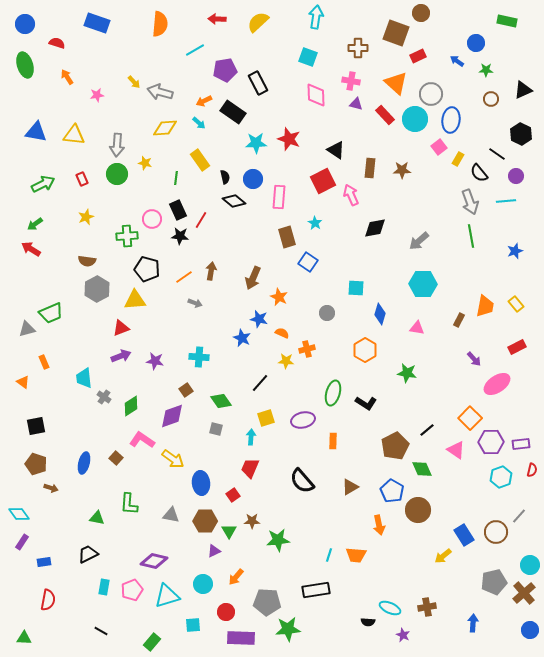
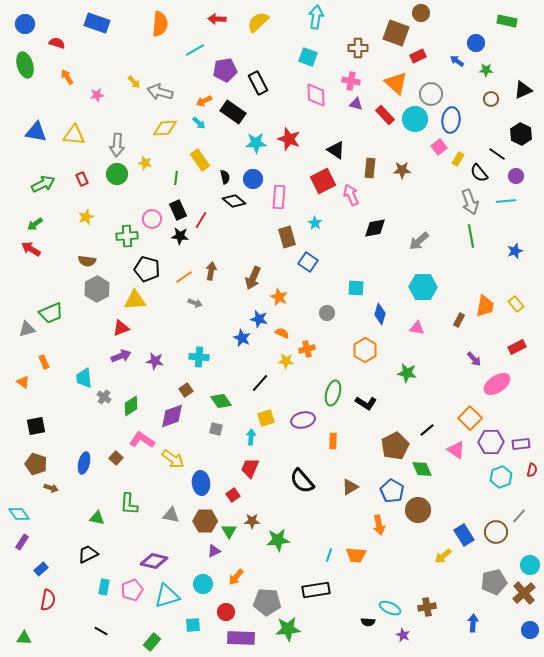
cyan hexagon at (423, 284): moved 3 px down
blue rectangle at (44, 562): moved 3 px left, 7 px down; rotated 32 degrees counterclockwise
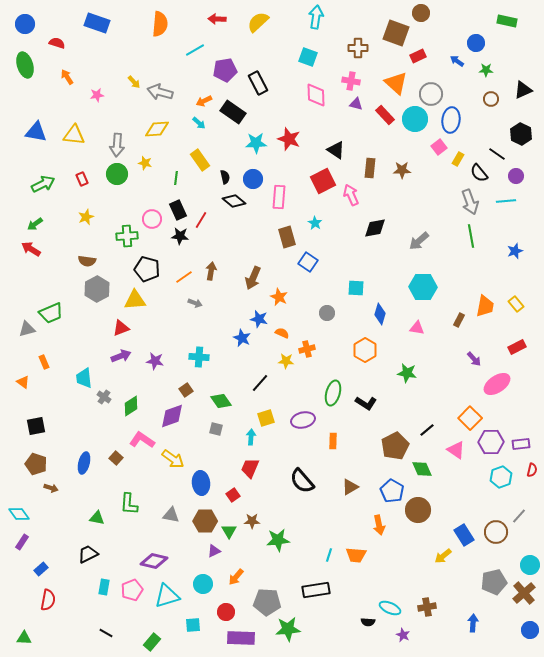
yellow diamond at (165, 128): moved 8 px left, 1 px down
black line at (101, 631): moved 5 px right, 2 px down
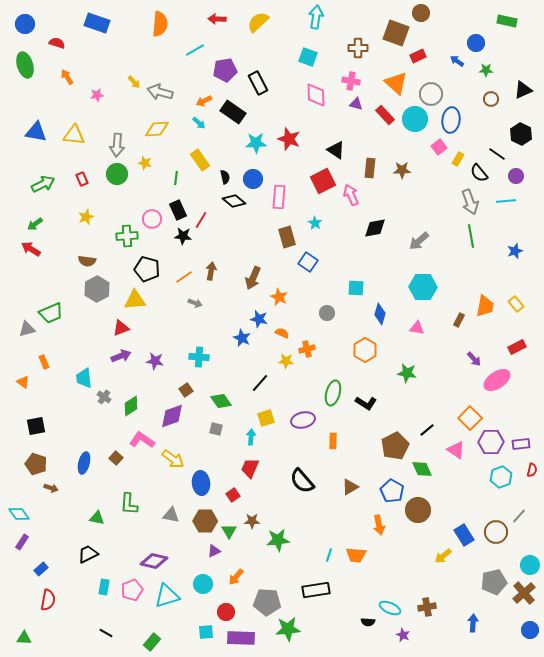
black star at (180, 236): moved 3 px right
pink ellipse at (497, 384): moved 4 px up
cyan square at (193, 625): moved 13 px right, 7 px down
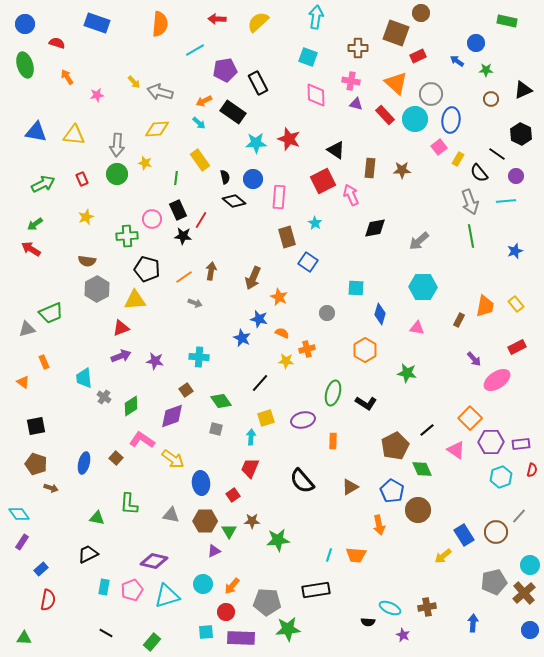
orange arrow at (236, 577): moved 4 px left, 9 px down
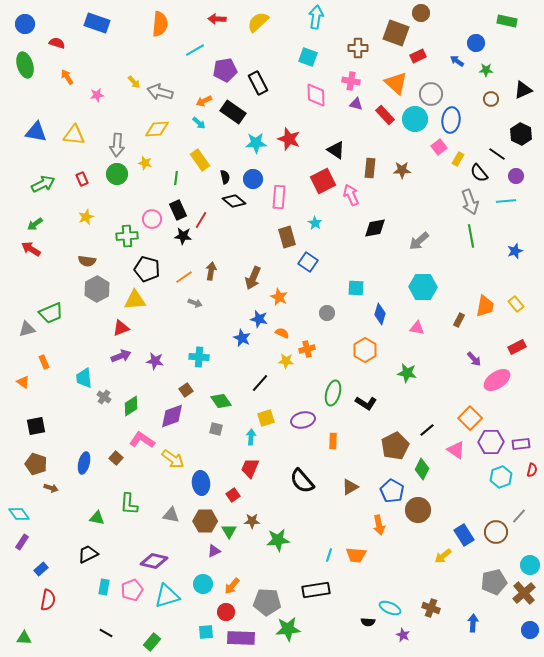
green diamond at (422, 469): rotated 50 degrees clockwise
brown cross at (427, 607): moved 4 px right, 1 px down; rotated 30 degrees clockwise
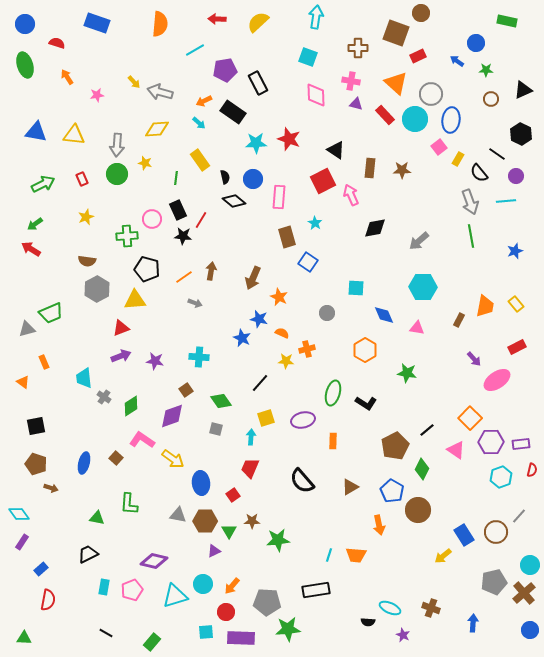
blue diamond at (380, 314): moved 4 px right, 1 px down; rotated 40 degrees counterclockwise
gray triangle at (171, 515): moved 7 px right
cyan triangle at (167, 596): moved 8 px right
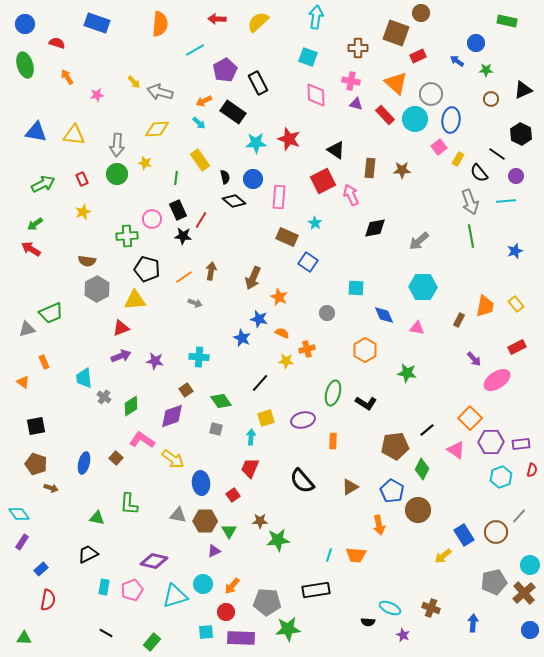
purple pentagon at (225, 70): rotated 20 degrees counterclockwise
yellow star at (86, 217): moved 3 px left, 5 px up
brown rectangle at (287, 237): rotated 50 degrees counterclockwise
brown pentagon at (395, 446): rotated 20 degrees clockwise
brown star at (252, 521): moved 8 px right
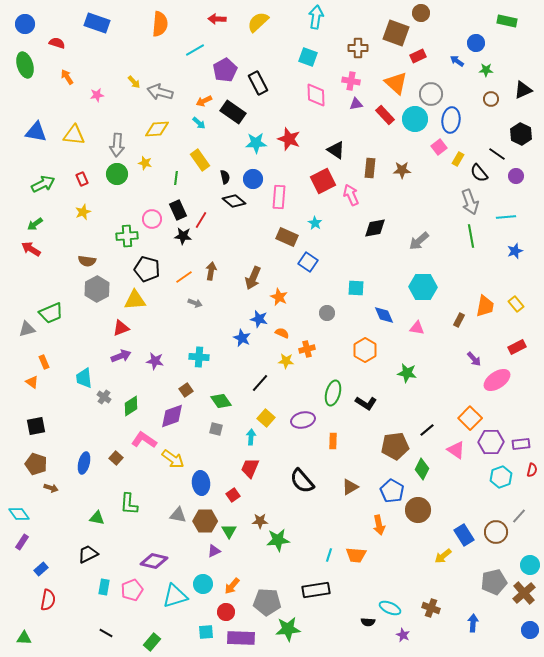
purple triangle at (356, 104): rotated 24 degrees counterclockwise
cyan line at (506, 201): moved 16 px down
orange triangle at (23, 382): moved 9 px right
yellow square at (266, 418): rotated 30 degrees counterclockwise
pink L-shape at (142, 440): moved 2 px right
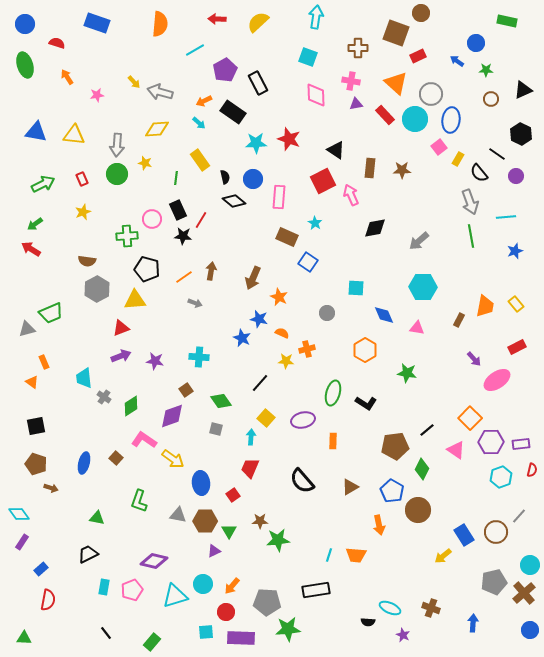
green L-shape at (129, 504): moved 10 px right, 3 px up; rotated 15 degrees clockwise
black line at (106, 633): rotated 24 degrees clockwise
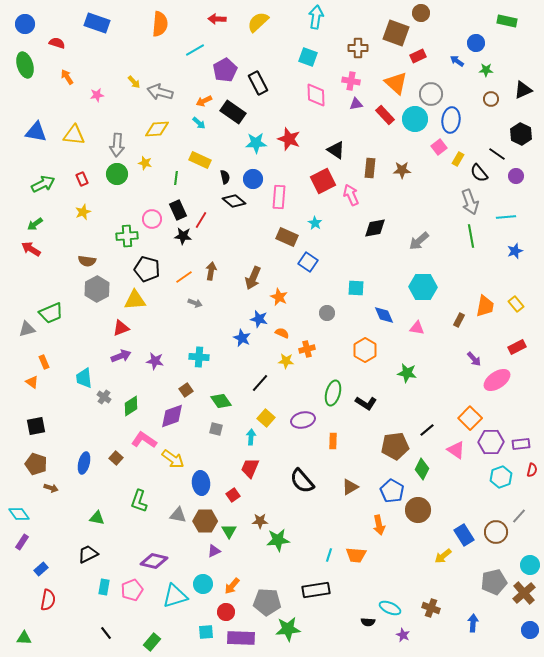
yellow rectangle at (200, 160): rotated 30 degrees counterclockwise
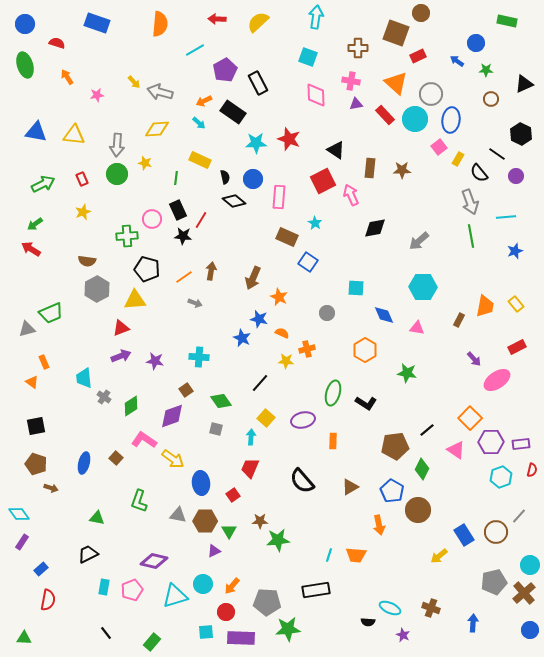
black triangle at (523, 90): moved 1 px right, 6 px up
yellow arrow at (443, 556): moved 4 px left
